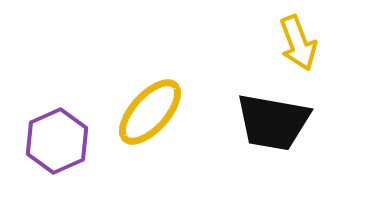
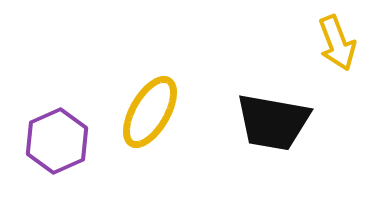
yellow arrow: moved 39 px right
yellow ellipse: rotated 12 degrees counterclockwise
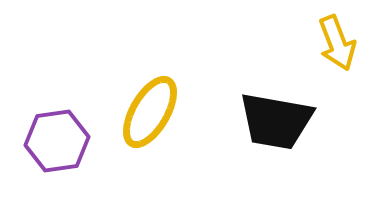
black trapezoid: moved 3 px right, 1 px up
purple hexagon: rotated 16 degrees clockwise
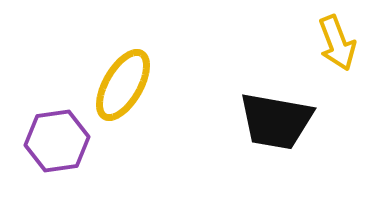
yellow ellipse: moved 27 px left, 27 px up
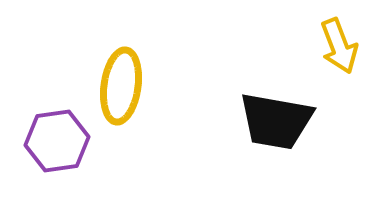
yellow arrow: moved 2 px right, 3 px down
yellow ellipse: moved 2 px left, 1 px down; rotated 22 degrees counterclockwise
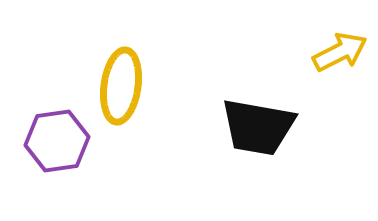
yellow arrow: moved 1 px right, 6 px down; rotated 96 degrees counterclockwise
black trapezoid: moved 18 px left, 6 px down
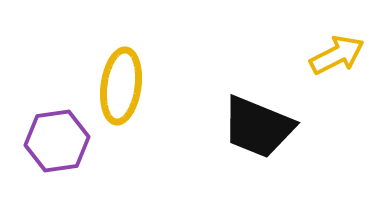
yellow arrow: moved 3 px left, 3 px down
black trapezoid: rotated 12 degrees clockwise
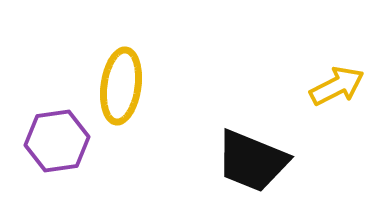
yellow arrow: moved 31 px down
black trapezoid: moved 6 px left, 34 px down
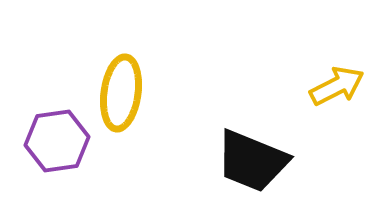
yellow ellipse: moved 7 px down
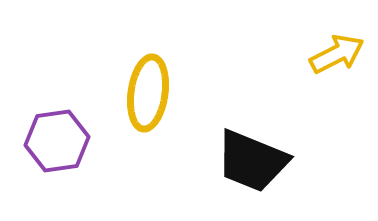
yellow arrow: moved 32 px up
yellow ellipse: moved 27 px right
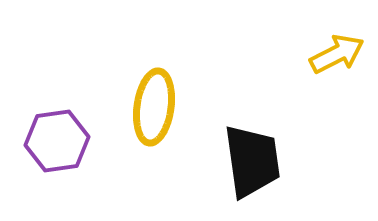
yellow ellipse: moved 6 px right, 14 px down
black trapezoid: rotated 120 degrees counterclockwise
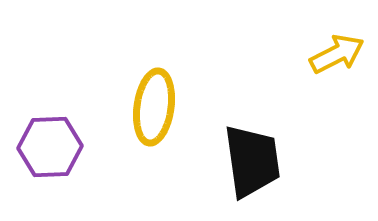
purple hexagon: moved 7 px left, 6 px down; rotated 6 degrees clockwise
